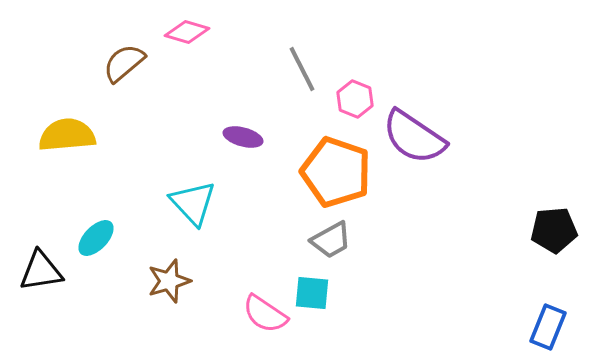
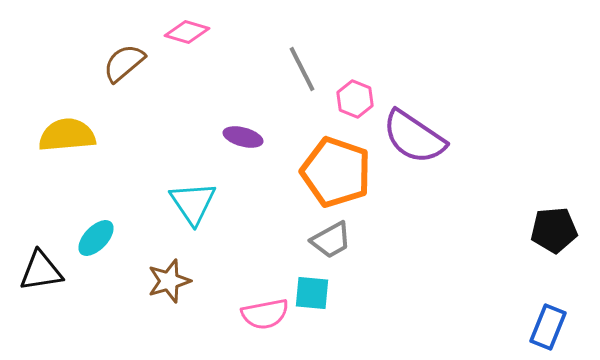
cyan triangle: rotated 9 degrees clockwise
pink semicircle: rotated 45 degrees counterclockwise
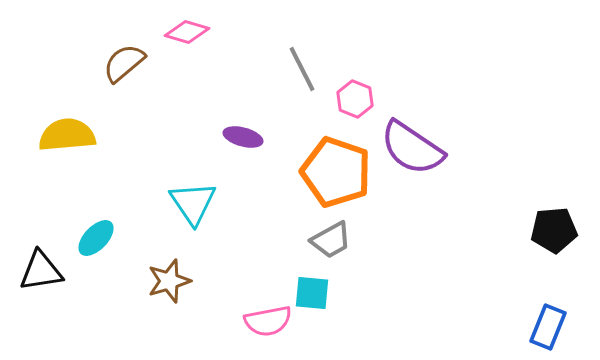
purple semicircle: moved 2 px left, 11 px down
pink semicircle: moved 3 px right, 7 px down
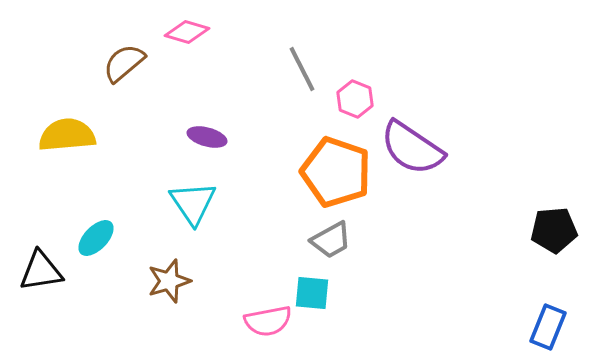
purple ellipse: moved 36 px left
